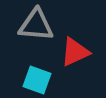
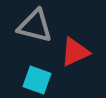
gray triangle: moved 1 px left, 1 px down; rotated 9 degrees clockwise
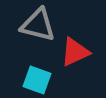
gray triangle: moved 3 px right, 1 px up
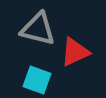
gray triangle: moved 4 px down
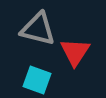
red triangle: rotated 32 degrees counterclockwise
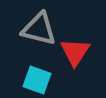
gray triangle: moved 1 px right
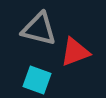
red triangle: rotated 36 degrees clockwise
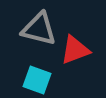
red triangle: moved 2 px up
